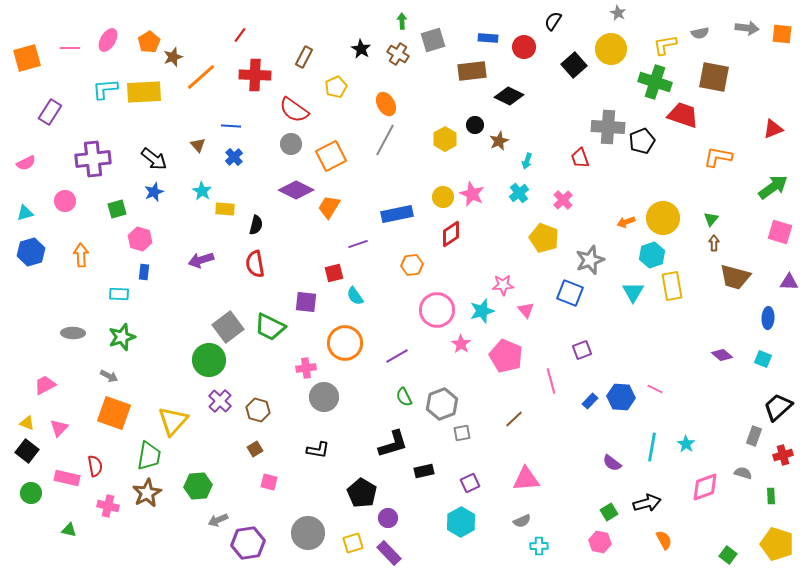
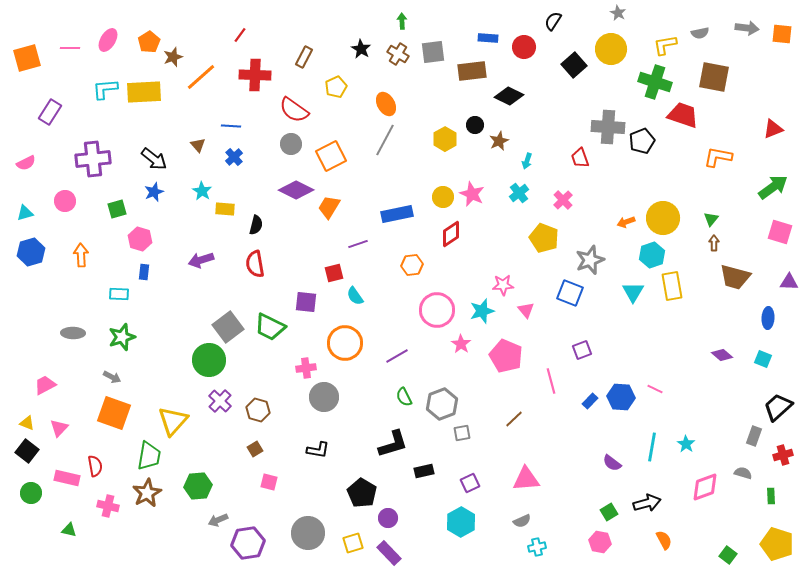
gray square at (433, 40): moved 12 px down; rotated 10 degrees clockwise
gray arrow at (109, 376): moved 3 px right, 1 px down
cyan cross at (539, 546): moved 2 px left, 1 px down; rotated 12 degrees counterclockwise
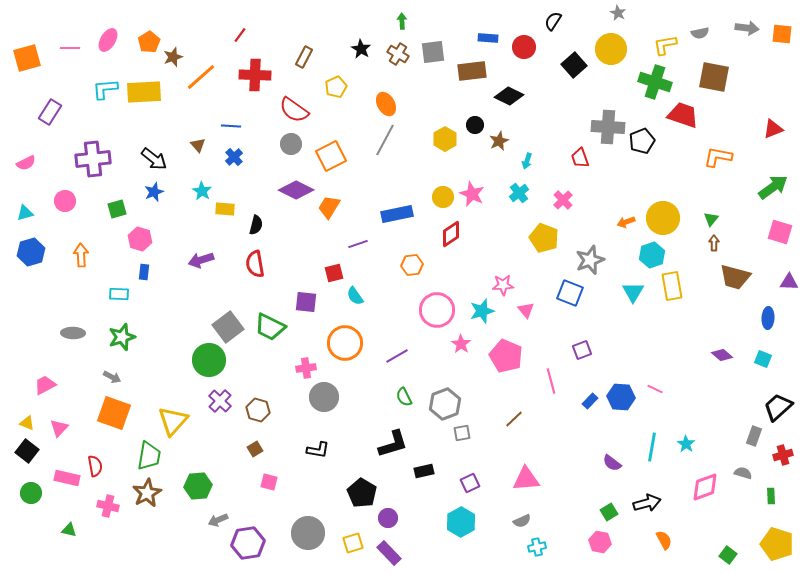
gray hexagon at (442, 404): moved 3 px right
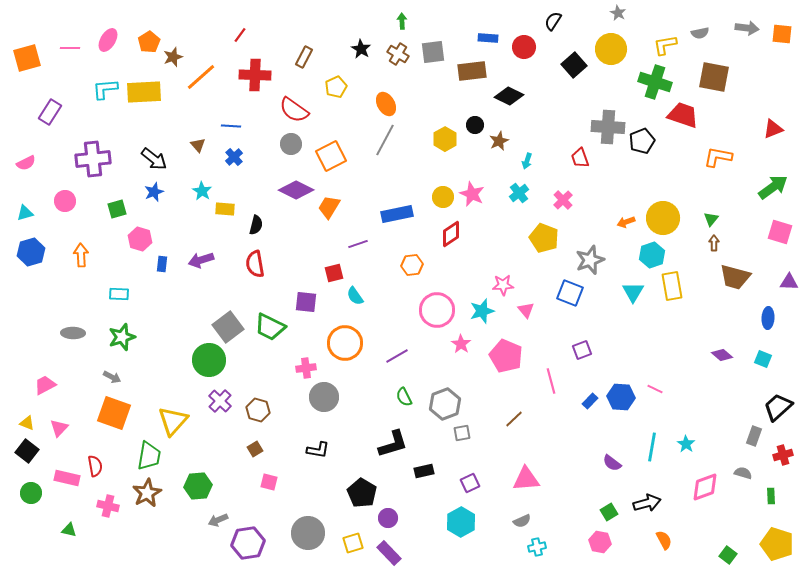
blue rectangle at (144, 272): moved 18 px right, 8 px up
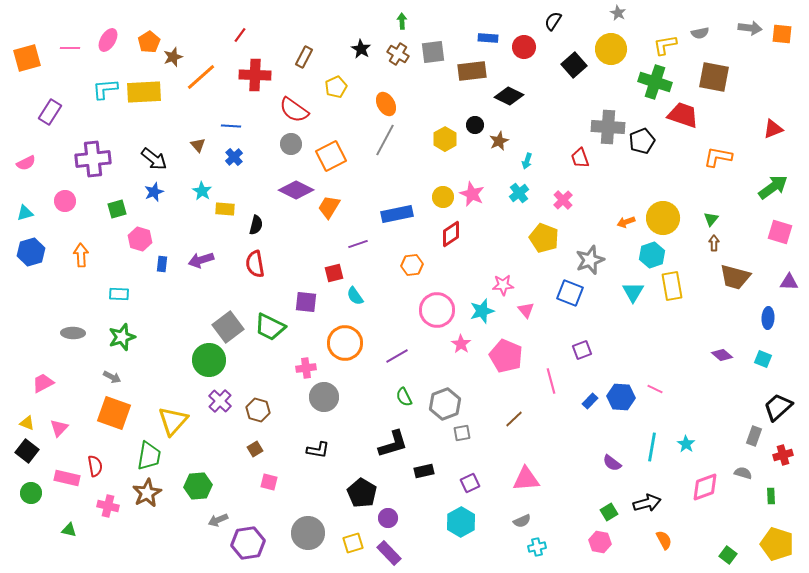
gray arrow at (747, 28): moved 3 px right
pink trapezoid at (45, 385): moved 2 px left, 2 px up
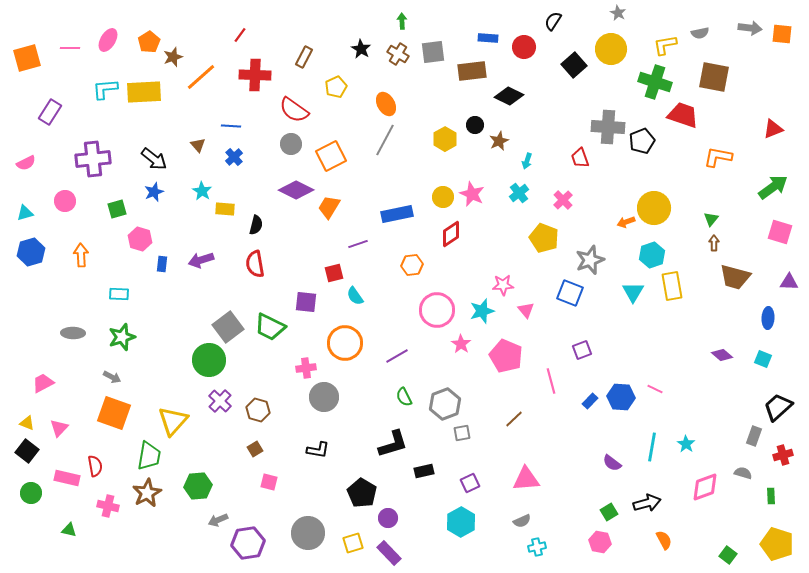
yellow circle at (663, 218): moved 9 px left, 10 px up
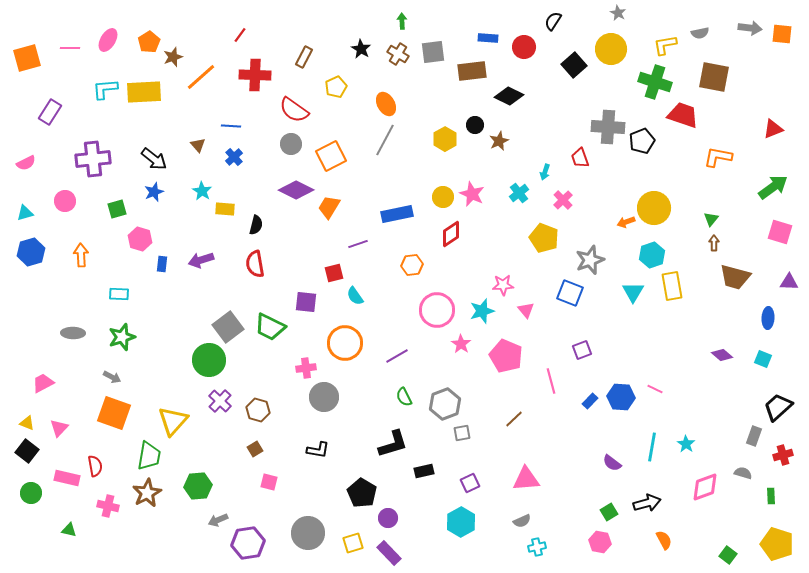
cyan arrow at (527, 161): moved 18 px right, 11 px down
